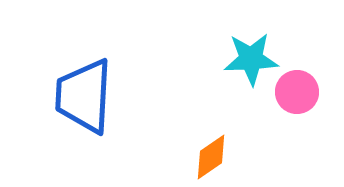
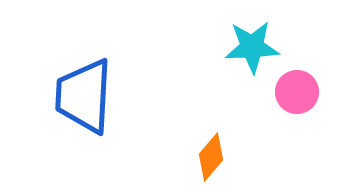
cyan star: moved 1 px right, 12 px up
orange diamond: rotated 15 degrees counterclockwise
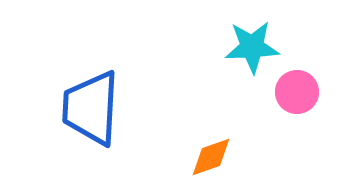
blue trapezoid: moved 7 px right, 12 px down
orange diamond: rotated 30 degrees clockwise
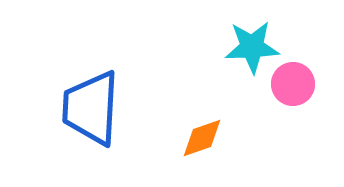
pink circle: moved 4 px left, 8 px up
orange diamond: moved 9 px left, 19 px up
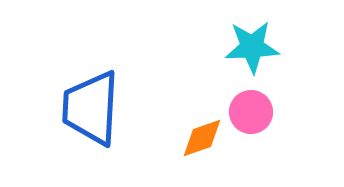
pink circle: moved 42 px left, 28 px down
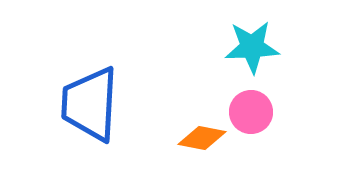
blue trapezoid: moved 1 px left, 4 px up
orange diamond: rotated 30 degrees clockwise
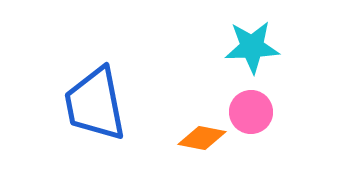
blue trapezoid: moved 5 px right; rotated 14 degrees counterclockwise
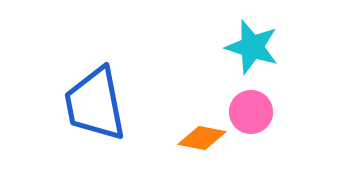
cyan star: rotated 20 degrees clockwise
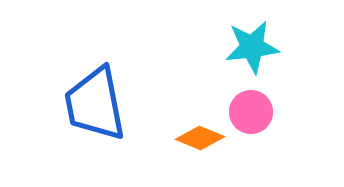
cyan star: rotated 24 degrees counterclockwise
orange diamond: moved 2 px left; rotated 12 degrees clockwise
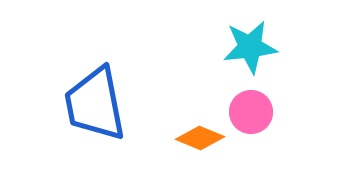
cyan star: moved 2 px left
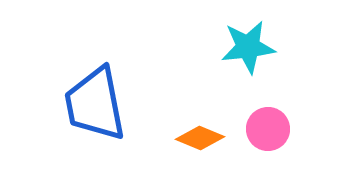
cyan star: moved 2 px left
pink circle: moved 17 px right, 17 px down
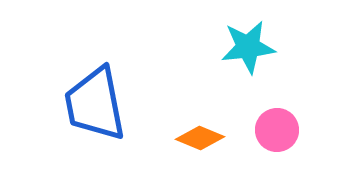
pink circle: moved 9 px right, 1 px down
